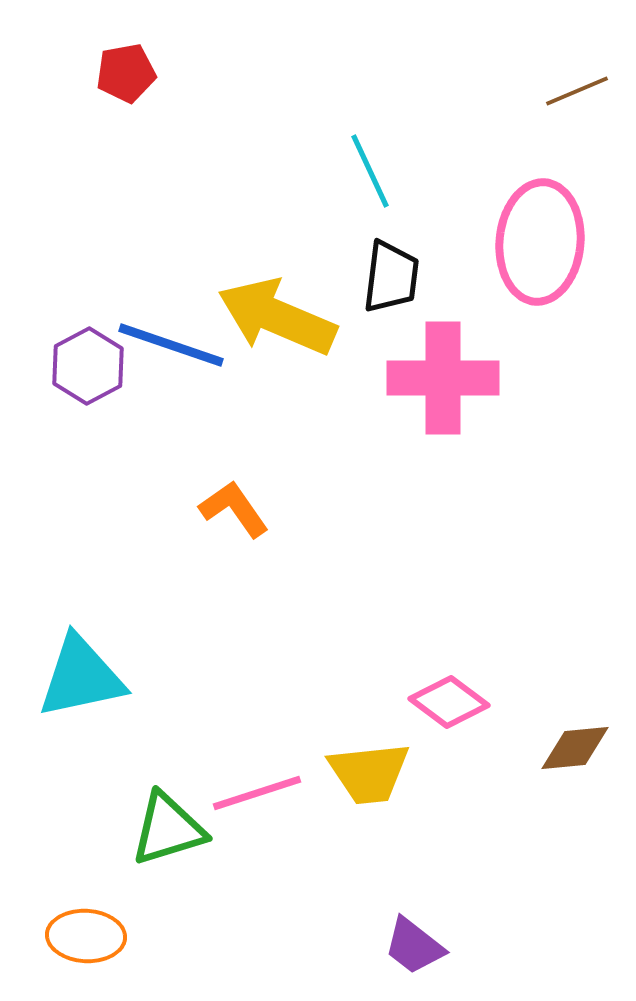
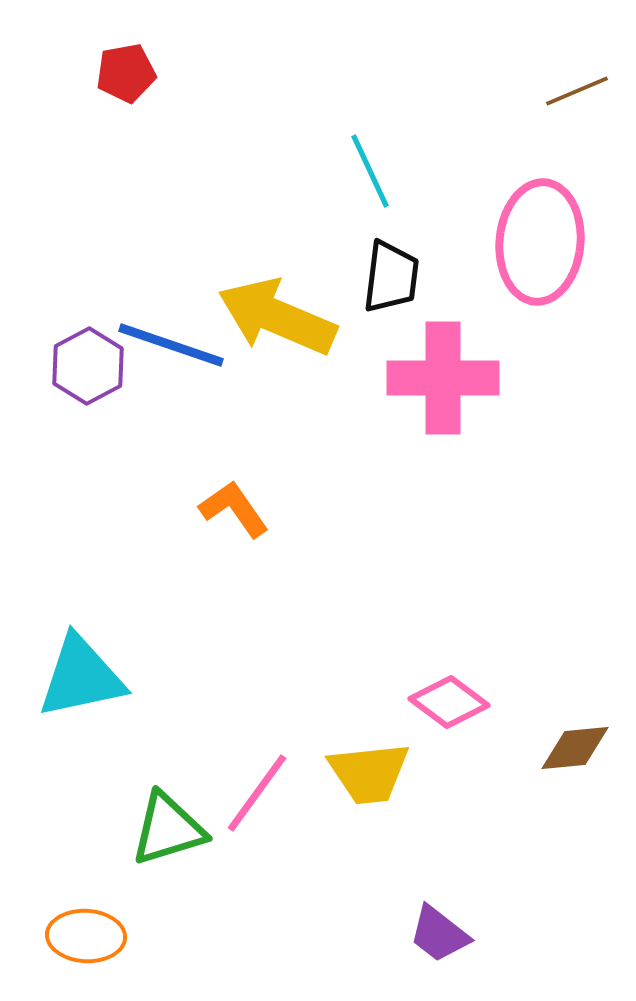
pink line: rotated 36 degrees counterclockwise
purple trapezoid: moved 25 px right, 12 px up
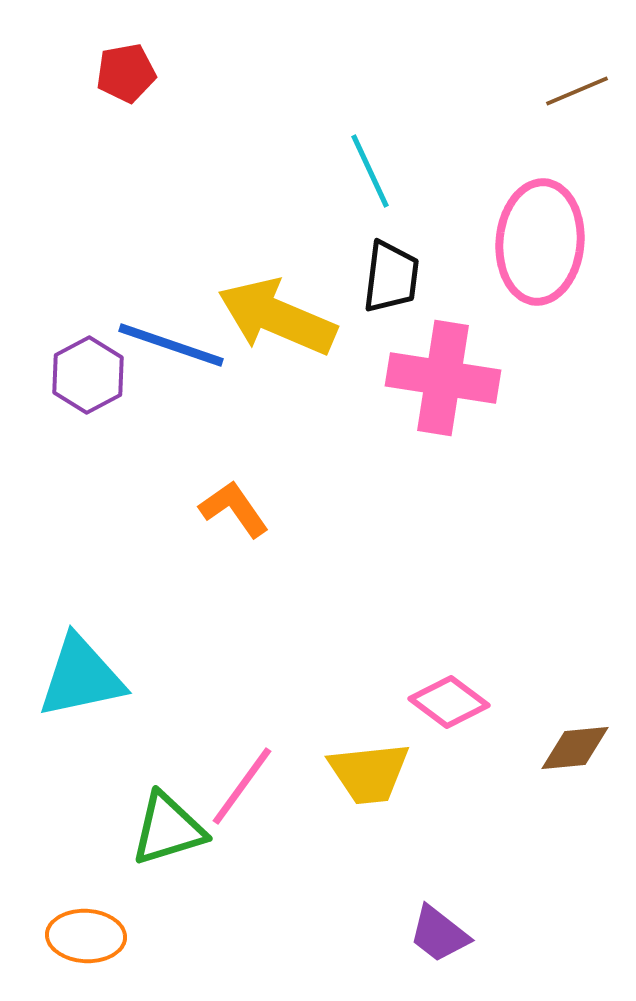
purple hexagon: moved 9 px down
pink cross: rotated 9 degrees clockwise
pink line: moved 15 px left, 7 px up
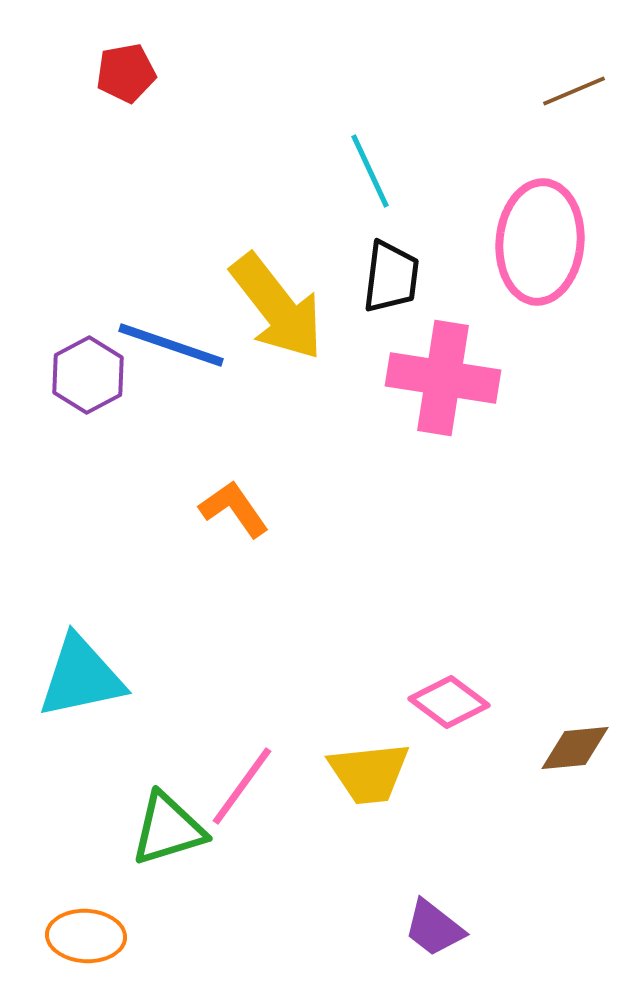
brown line: moved 3 px left
yellow arrow: moved 10 px up; rotated 151 degrees counterclockwise
purple trapezoid: moved 5 px left, 6 px up
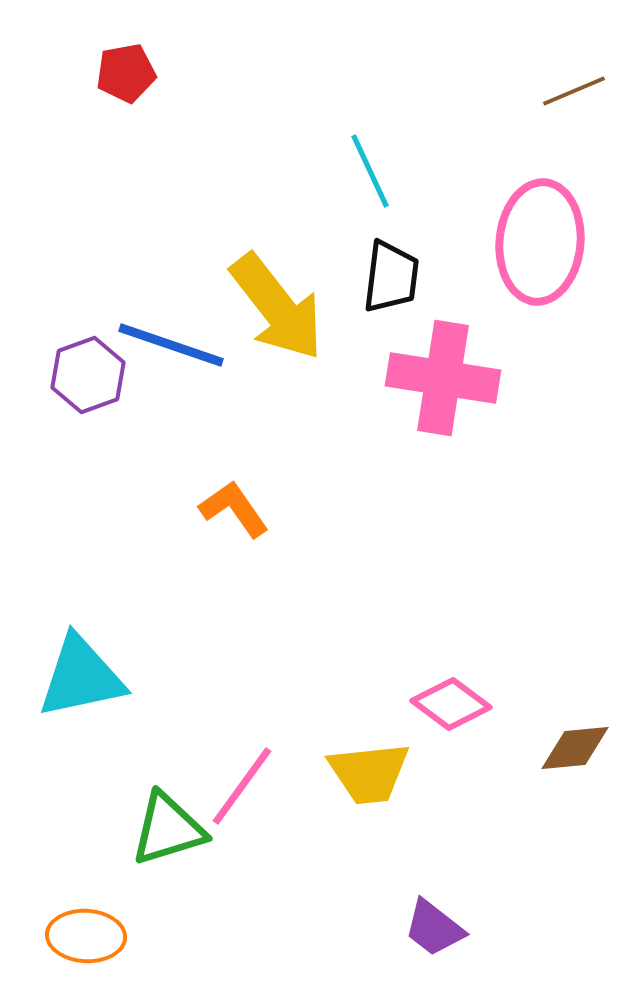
purple hexagon: rotated 8 degrees clockwise
pink diamond: moved 2 px right, 2 px down
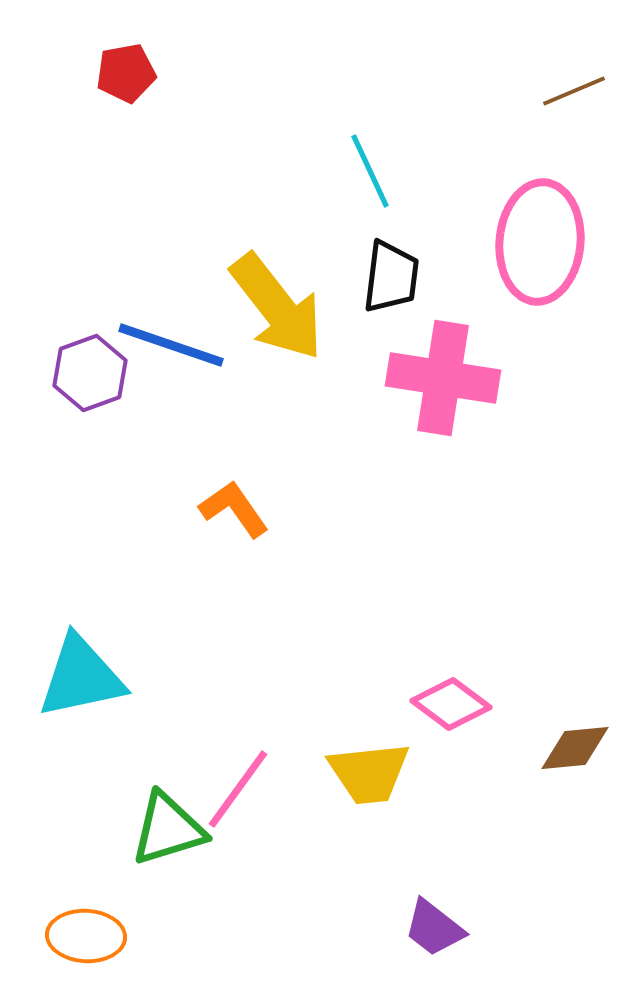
purple hexagon: moved 2 px right, 2 px up
pink line: moved 4 px left, 3 px down
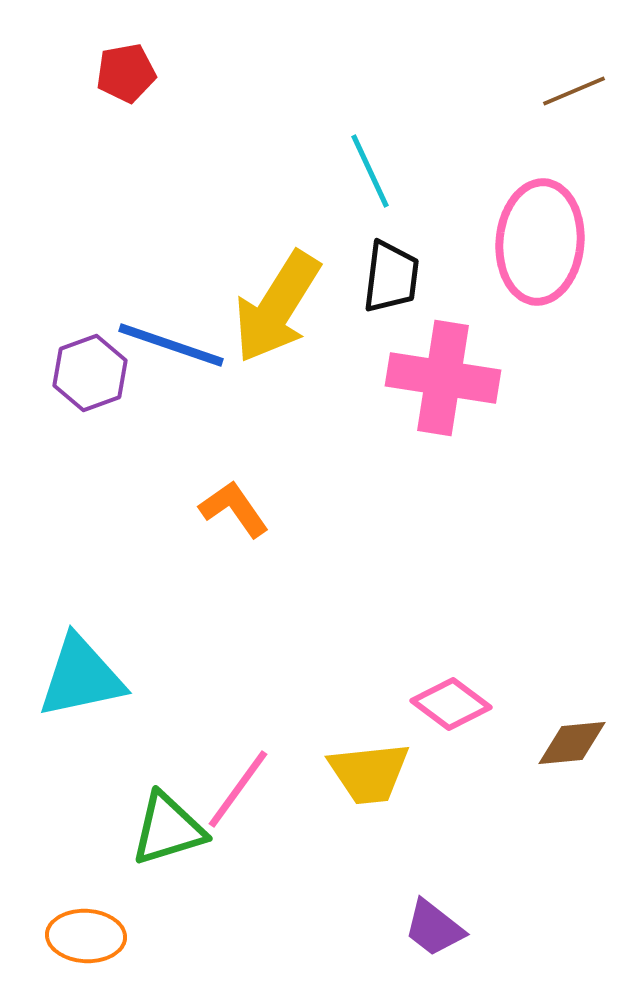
yellow arrow: rotated 70 degrees clockwise
brown diamond: moved 3 px left, 5 px up
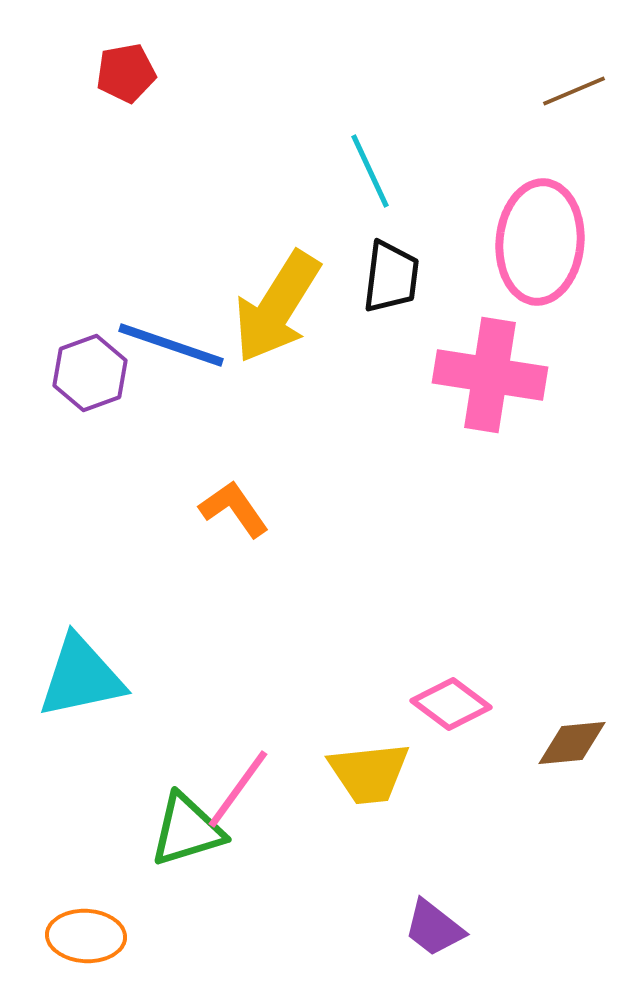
pink cross: moved 47 px right, 3 px up
green triangle: moved 19 px right, 1 px down
